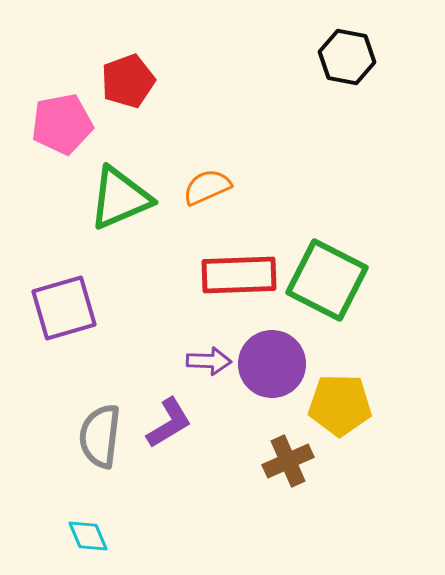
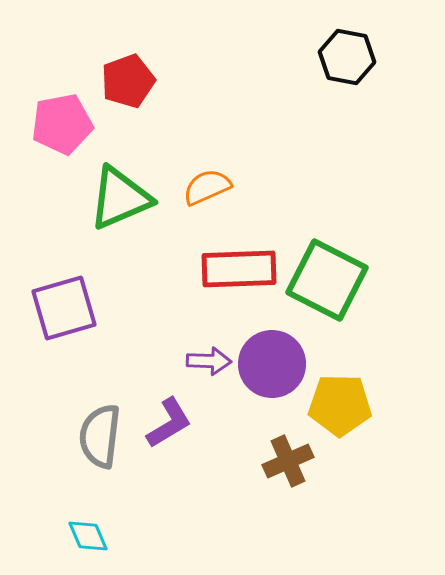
red rectangle: moved 6 px up
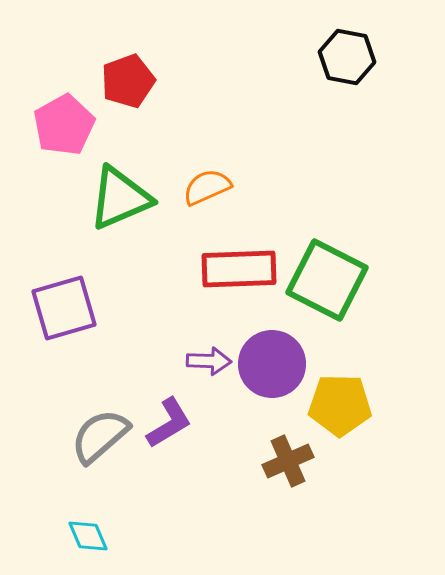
pink pentagon: moved 2 px right, 1 px down; rotated 18 degrees counterclockwise
gray semicircle: rotated 42 degrees clockwise
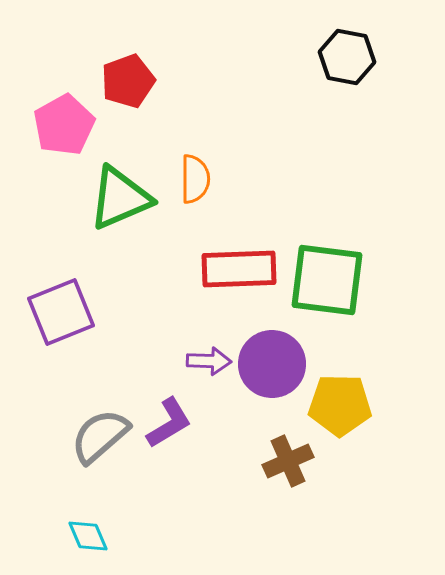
orange semicircle: moved 12 px left, 8 px up; rotated 114 degrees clockwise
green square: rotated 20 degrees counterclockwise
purple square: moved 3 px left, 4 px down; rotated 6 degrees counterclockwise
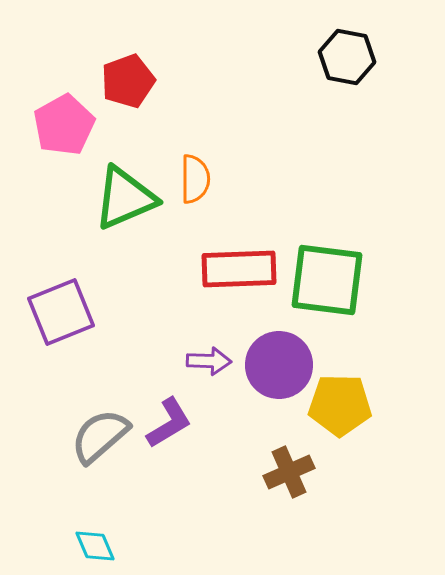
green triangle: moved 5 px right
purple circle: moved 7 px right, 1 px down
brown cross: moved 1 px right, 11 px down
cyan diamond: moved 7 px right, 10 px down
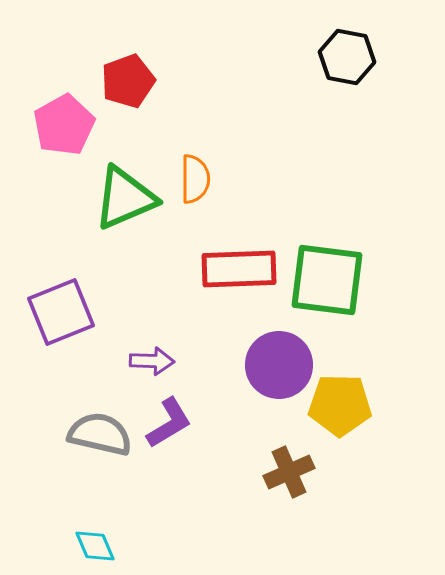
purple arrow: moved 57 px left
gray semicircle: moved 2 px up; rotated 54 degrees clockwise
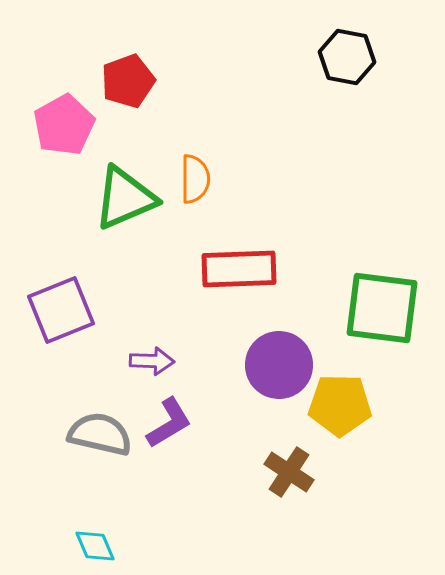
green square: moved 55 px right, 28 px down
purple square: moved 2 px up
brown cross: rotated 33 degrees counterclockwise
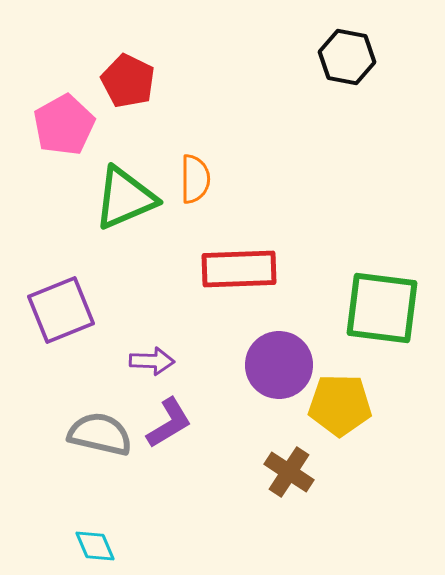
red pentagon: rotated 26 degrees counterclockwise
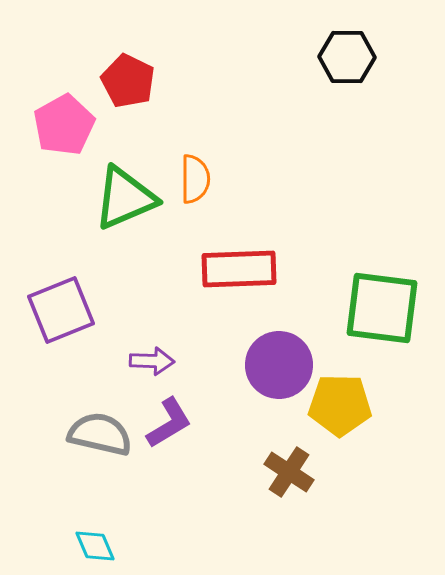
black hexagon: rotated 10 degrees counterclockwise
